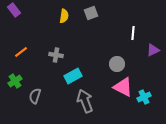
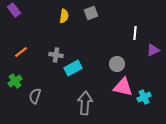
white line: moved 2 px right
cyan rectangle: moved 8 px up
pink triangle: rotated 15 degrees counterclockwise
gray arrow: moved 2 px down; rotated 25 degrees clockwise
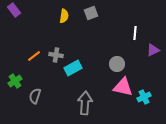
orange line: moved 13 px right, 4 px down
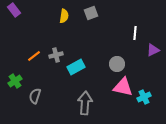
gray cross: rotated 24 degrees counterclockwise
cyan rectangle: moved 3 px right, 1 px up
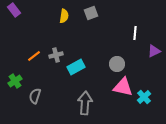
purple triangle: moved 1 px right, 1 px down
cyan cross: rotated 16 degrees counterclockwise
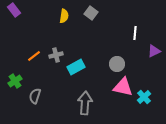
gray square: rotated 32 degrees counterclockwise
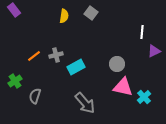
white line: moved 7 px right, 1 px up
gray arrow: rotated 135 degrees clockwise
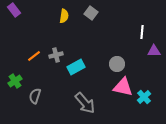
purple triangle: rotated 24 degrees clockwise
